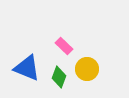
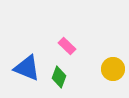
pink rectangle: moved 3 px right
yellow circle: moved 26 px right
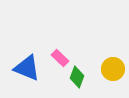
pink rectangle: moved 7 px left, 12 px down
green diamond: moved 18 px right
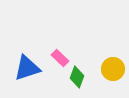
blue triangle: rotated 40 degrees counterclockwise
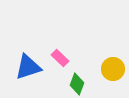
blue triangle: moved 1 px right, 1 px up
green diamond: moved 7 px down
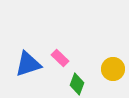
blue triangle: moved 3 px up
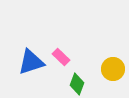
pink rectangle: moved 1 px right, 1 px up
blue triangle: moved 3 px right, 2 px up
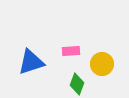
pink rectangle: moved 10 px right, 6 px up; rotated 48 degrees counterclockwise
yellow circle: moved 11 px left, 5 px up
